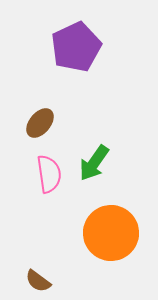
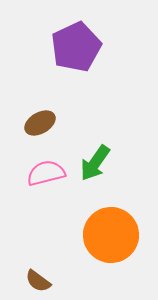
brown ellipse: rotated 20 degrees clockwise
green arrow: moved 1 px right
pink semicircle: moved 3 px left, 1 px up; rotated 96 degrees counterclockwise
orange circle: moved 2 px down
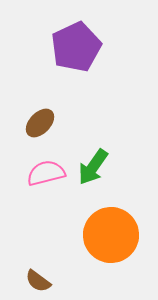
brown ellipse: rotated 16 degrees counterclockwise
green arrow: moved 2 px left, 4 px down
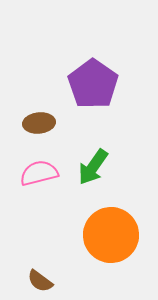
purple pentagon: moved 17 px right, 37 px down; rotated 12 degrees counterclockwise
brown ellipse: moved 1 px left; rotated 40 degrees clockwise
pink semicircle: moved 7 px left
brown semicircle: moved 2 px right
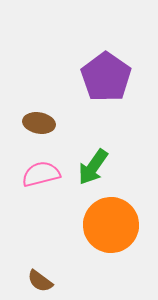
purple pentagon: moved 13 px right, 7 px up
brown ellipse: rotated 16 degrees clockwise
pink semicircle: moved 2 px right, 1 px down
orange circle: moved 10 px up
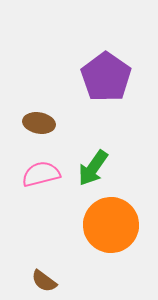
green arrow: moved 1 px down
brown semicircle: moved 4 px right
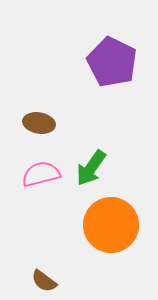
purple pentagon: moved 6 px right, 15 px up; rotated 9 degrees counterclockwise
green arrow: moved 2 px left
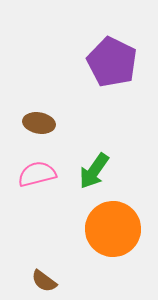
green arrow: moved 3 px right, 3 px down
pink semicircle: moved 4 px left
orange circle: moved 2 px right, 4 px down
